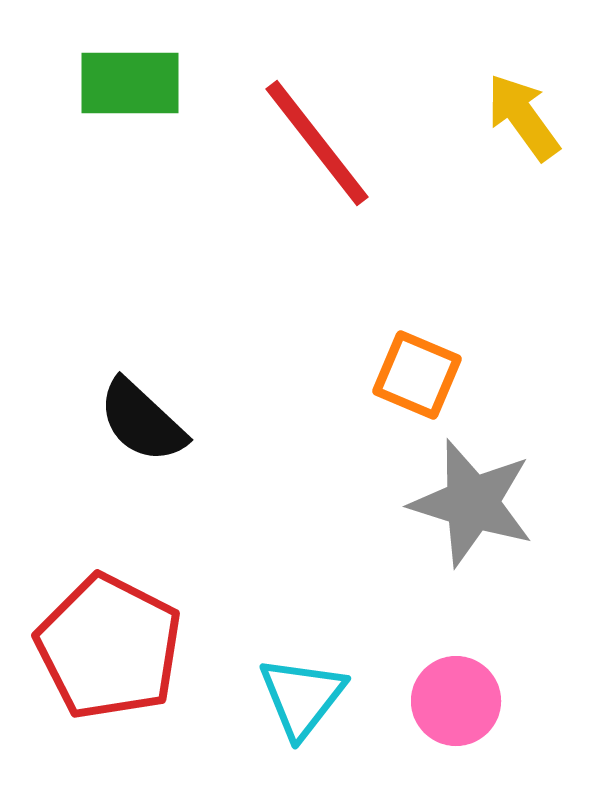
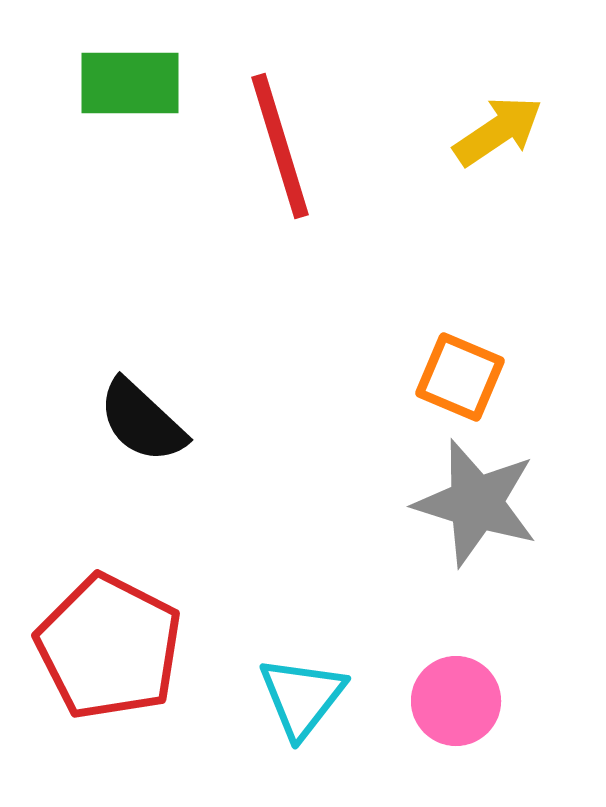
yellow arrow: moved 25 px left, 14 px down; rotated 92 degrees clockwise
red line: moved 37 px left, 3 px down; rotated 21 degrees clockwise
orange square: moved 43 px right, 2 px down
gray star: moved 4 px right
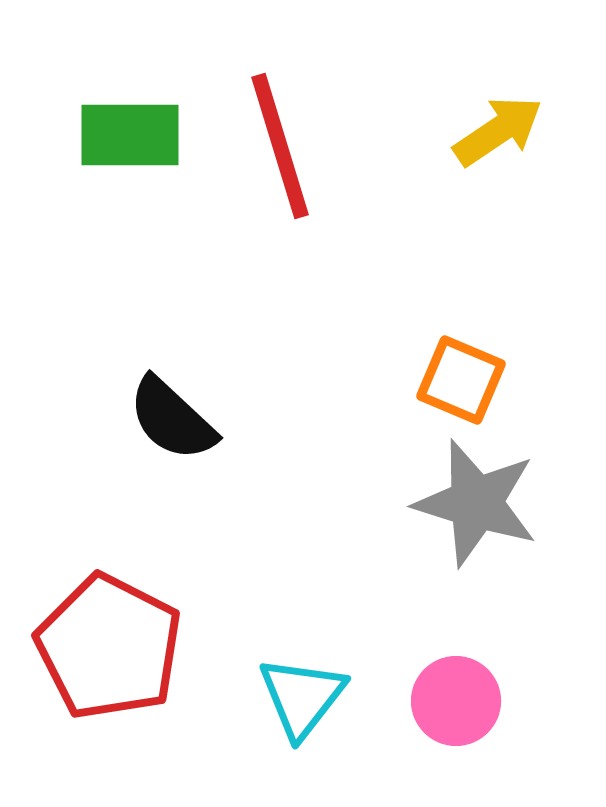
green rectangle: moved 52 px down
orange square: moved 1 px right, 3 px down
black semicircle: moved 30 px right, 2 px up
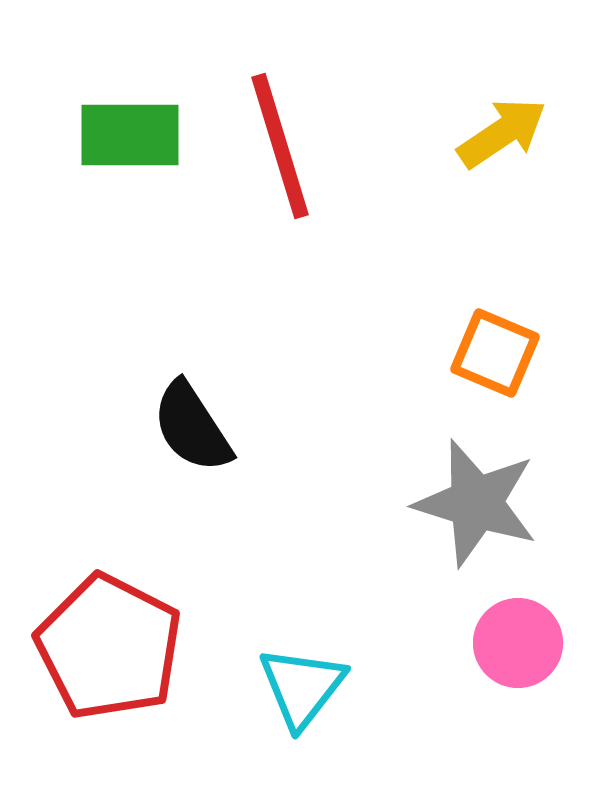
yellow arrow: moved 4 px right, 2 px down
orange square: moved 34 px right, 27 px up
black semicircle: moved 20 px right, 8 px down; rotated 14 degrees clockwise
cyan triangle: moved 10 px up
pink circle: moved 62 px right, 58 px up
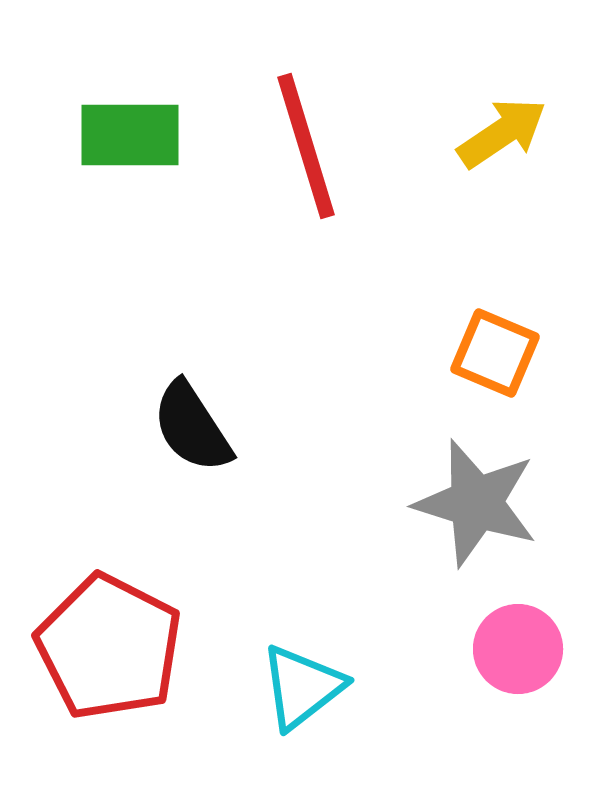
red line: moved 26 px right
pink circle: moved 6 px down
cyan triangle: rotated 14 degrees clockwise
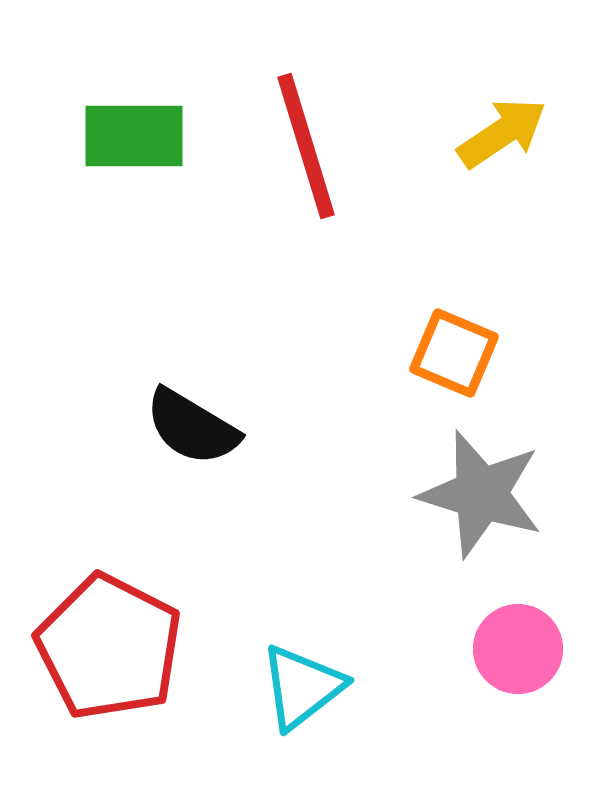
green rectangle: moved 4 px right, 1 px down
orange square: moved 41 px left
black semicircle: rotated 26 degrees counterclockwise
gray star: moved 5 px right, 9 px up
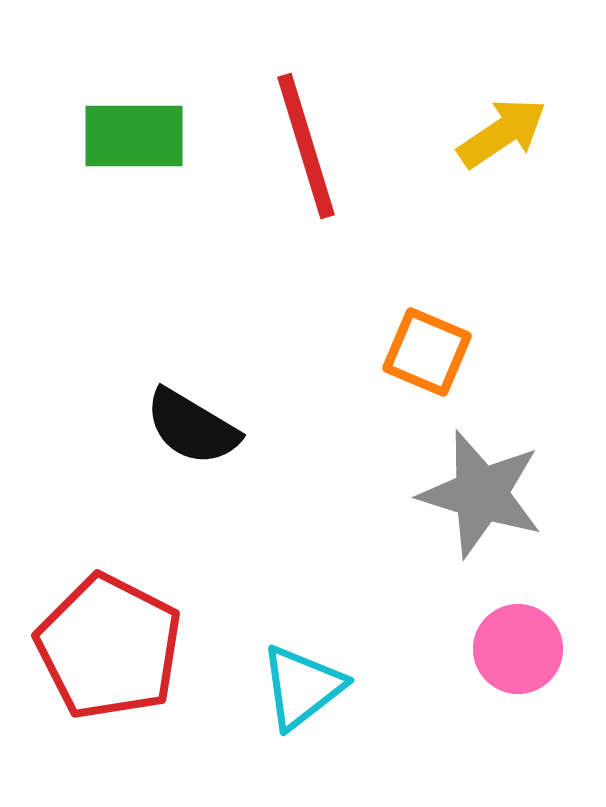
orange square: moved 27 px left, 1 px up
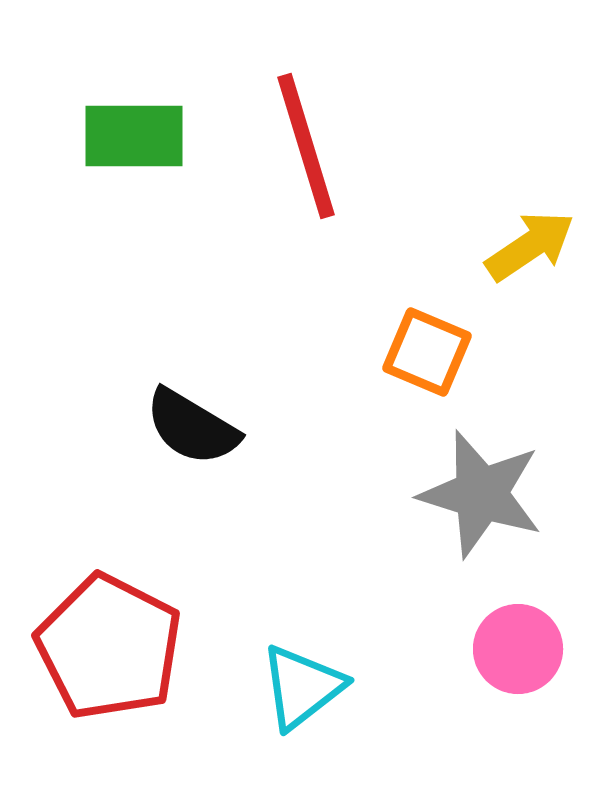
yellow arrow: moved 28 px right, 113 px down
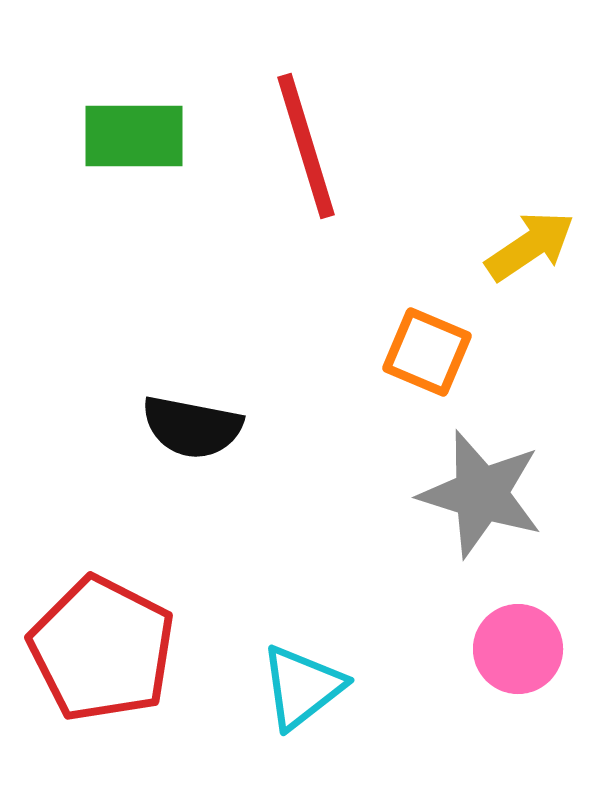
black semicircle: rotated 20 degrees counterclockwise
red pentagon: moved 7 px left, 2 px down
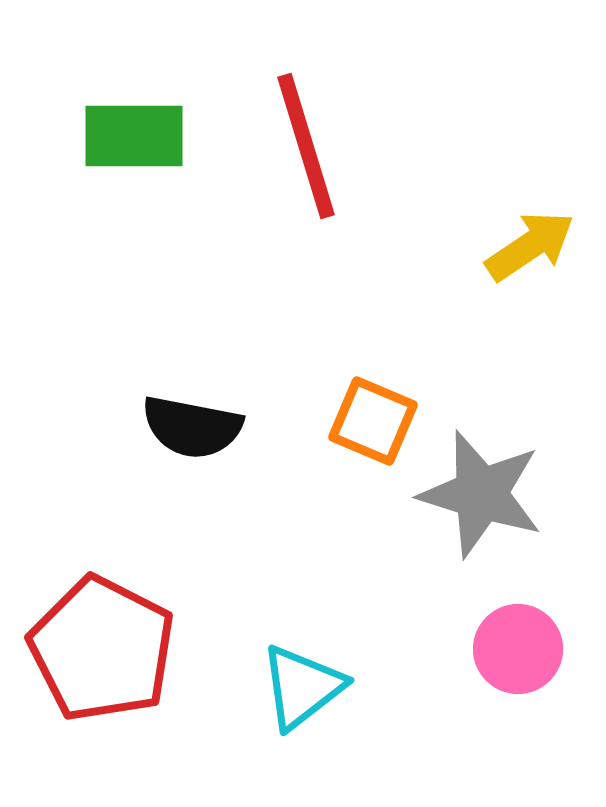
orange square: moved 54 px left, 69 px down
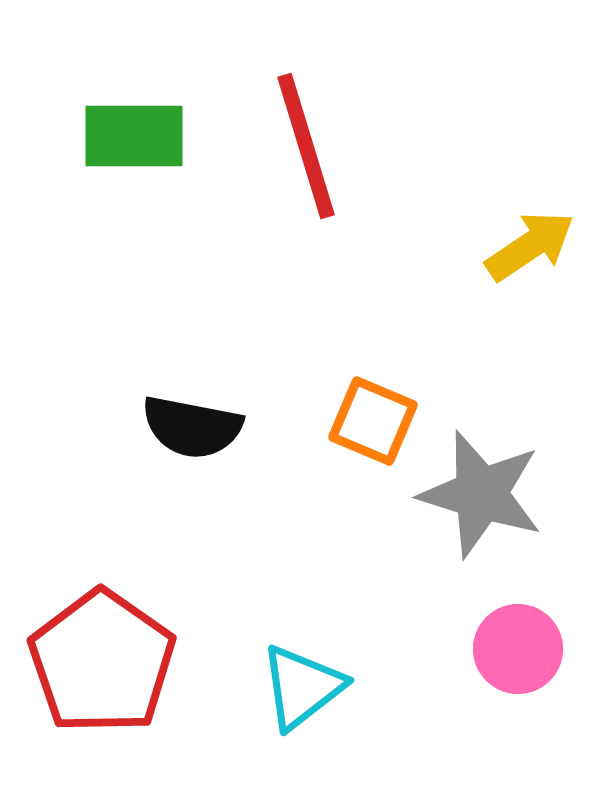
red pentagon: moved 13 px down; rotated 8 degrees clockwise
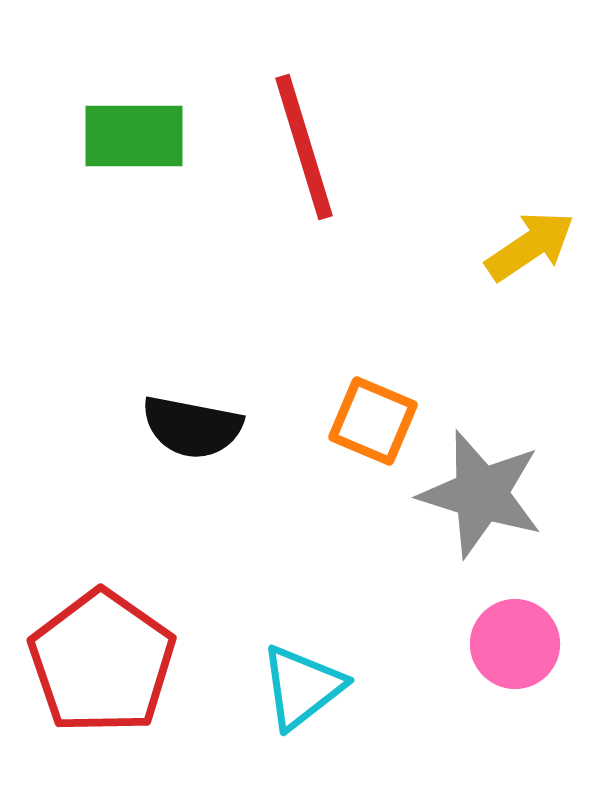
red line: moved 2 px left, 1 px down
pink circle: moved 3 px left, 5 px up
